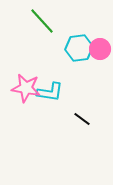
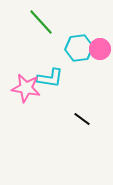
green line: moved 1 px left, 1 px down
cyan L-shape: moved 14 px up
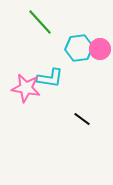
green line: moved 1 px left
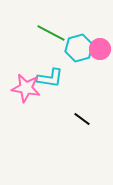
green line: moved 11 px right, 11 px down; rotated 20 degrees counterclockwise
cyan hexagon: rotated 8 degrees counterclockwise
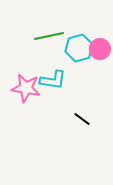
green line: moved 2 px left, 3 px down; rotated 40 degrees counterclockwise
cyan L-shape: moved 3 px right, 2 px down
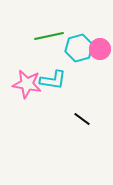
pink star: moved 1 px right, 4 px up
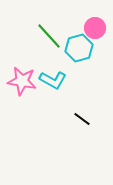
green line: rotated 60 degrees clockwise
pink circle: moved 5 px left, 21 px up
cyan L-shape: rotated 20 degrees clockwise
pink star: moved 5 px left, 3 px up
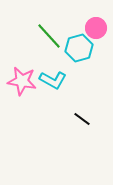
pink circle: moved 1 px right
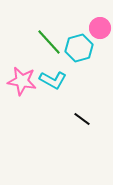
pink circle: moved 4 px right
green line: moved 6 px down
